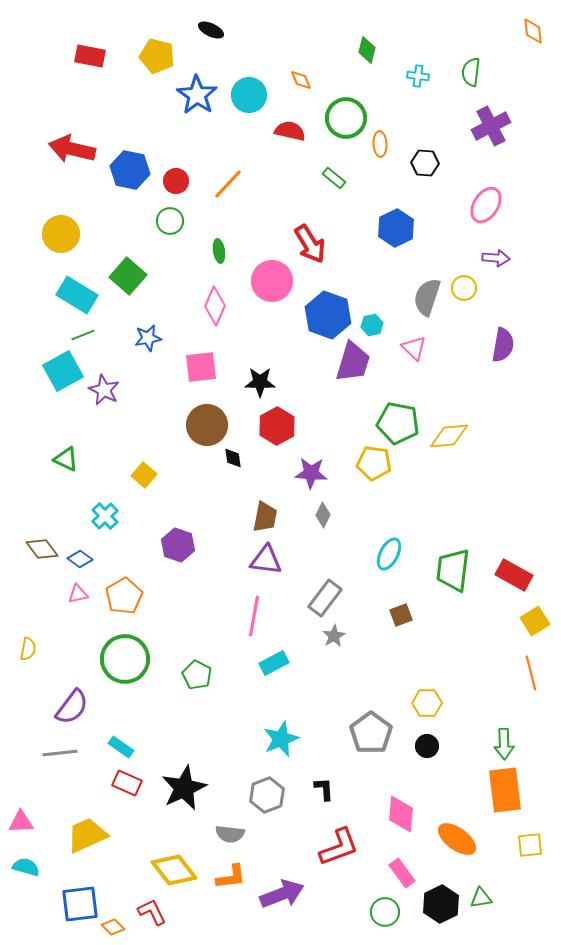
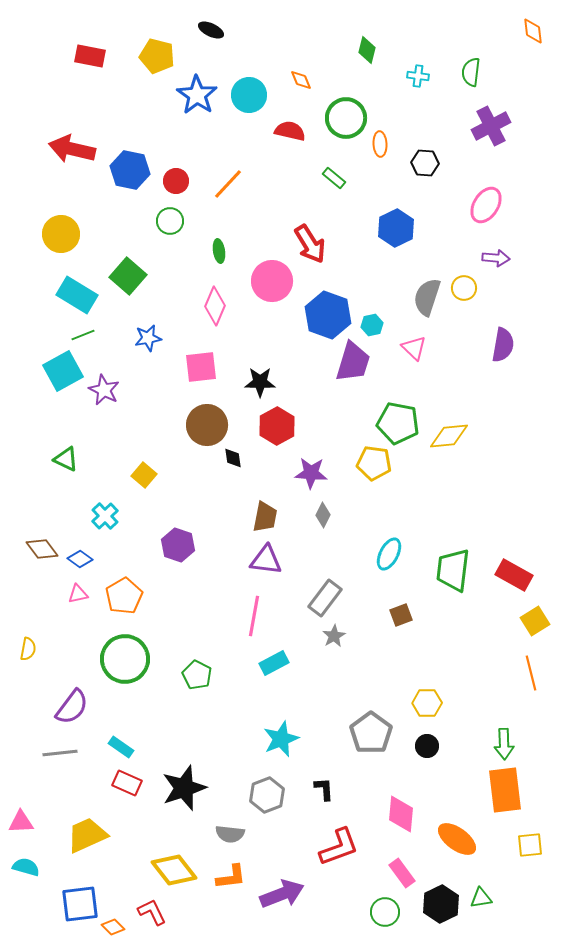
black star at (184, 788): rotated 6 degrees clockwise
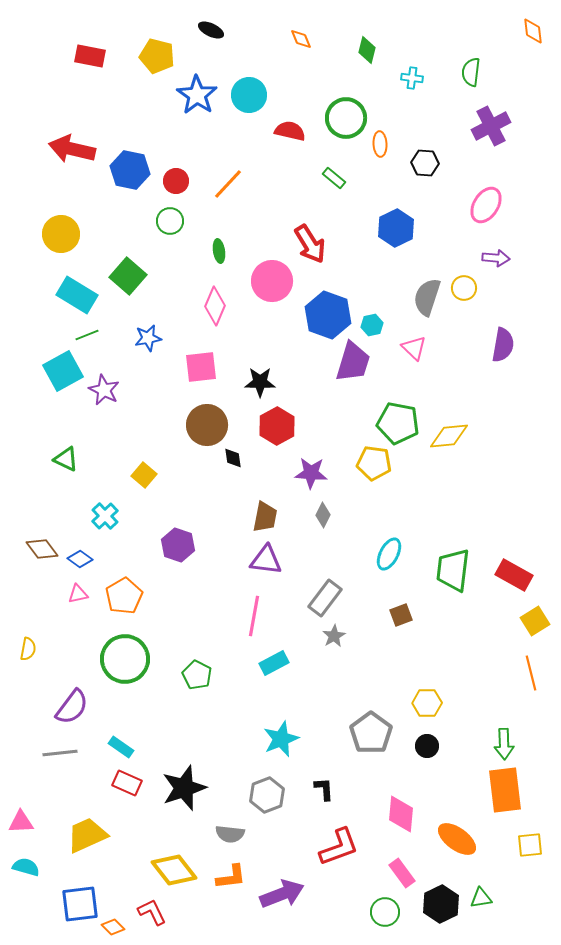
cyan cross at (418, 76): moved 6 px left, 2 px down
orange diamond at (301, 80): moved 41 px up
green line at (83, 335): moved 4 px right
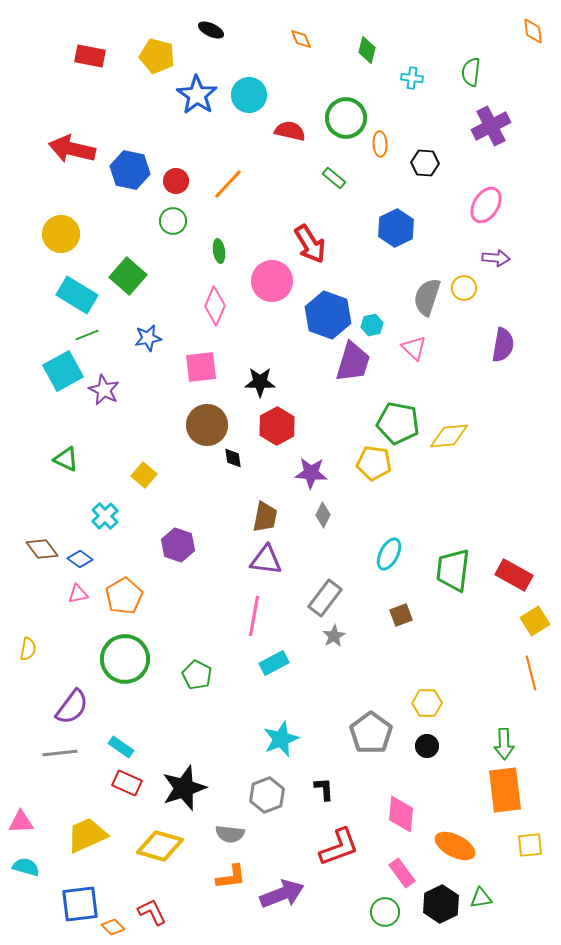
green circle at (170, 221): moved 3 px right
orange ellipse at (457, 839): moved 2 px left, 7 px down; rotated 9 degrees counterclockwise
yellow diamond at (174, 870): moved 14 px left, 24 px up; rotated 36 degrees counterclockwise
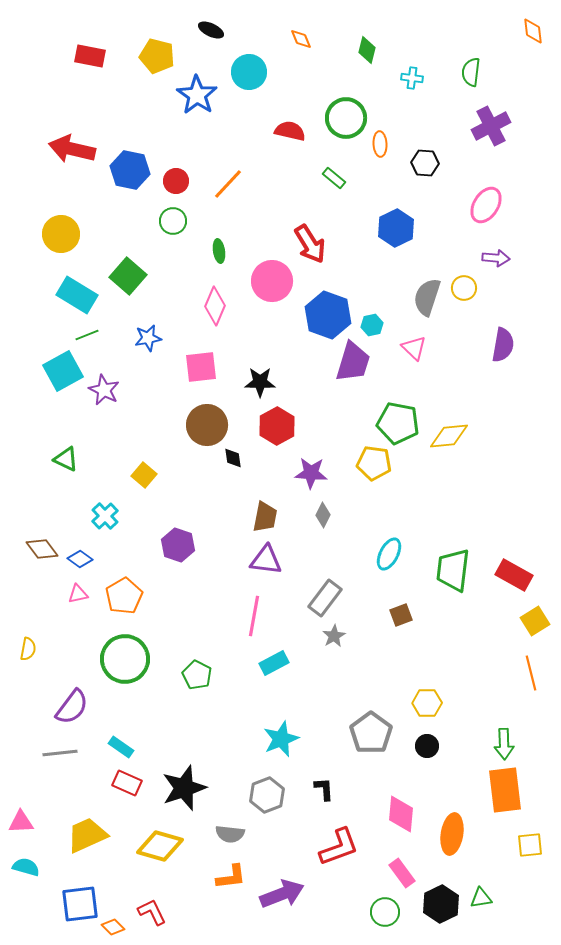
cyan circle at (249, 95): moved 23 px up
orange ellipse at (455, 846): moved 3 px left, 12 px up; rotated 72 degrees clockwise
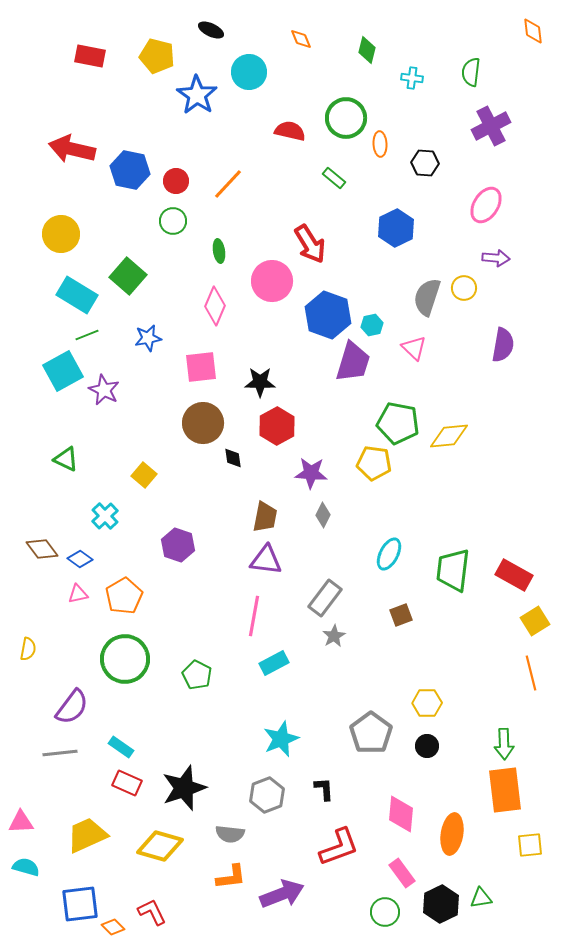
brown circle at (207, 425): moved 4 px left, 2 px up
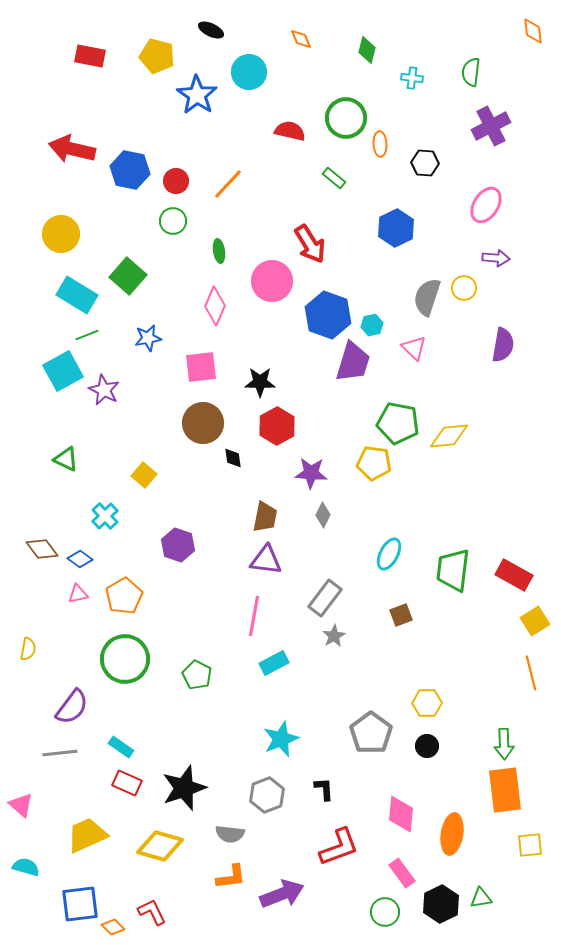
pink triangle at (21, 822): moved 17 px up; rotated 44 degrees clockwise
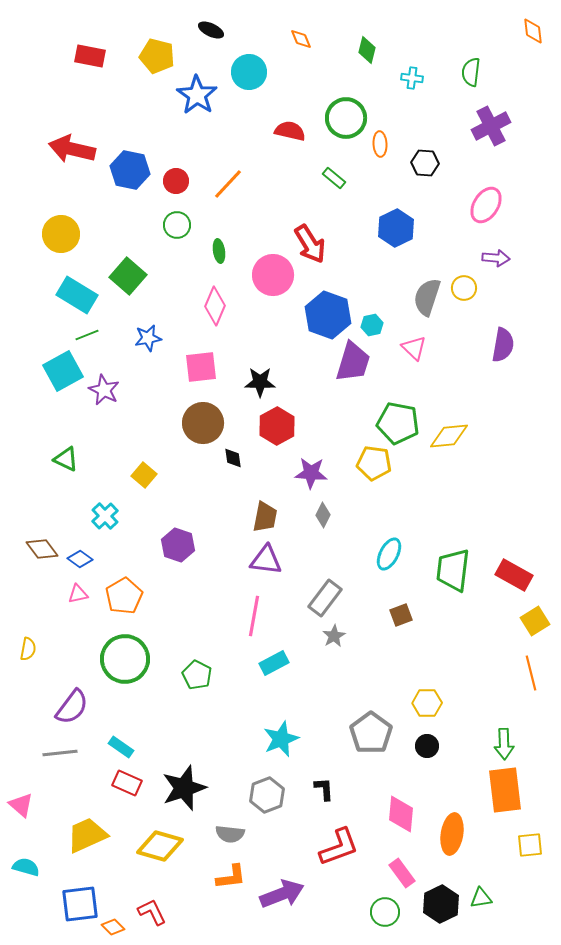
green circle at (173, 221): moved 4 px right, 4 px down
pink circle at (272, 281): moved 1 px right, 6 px up
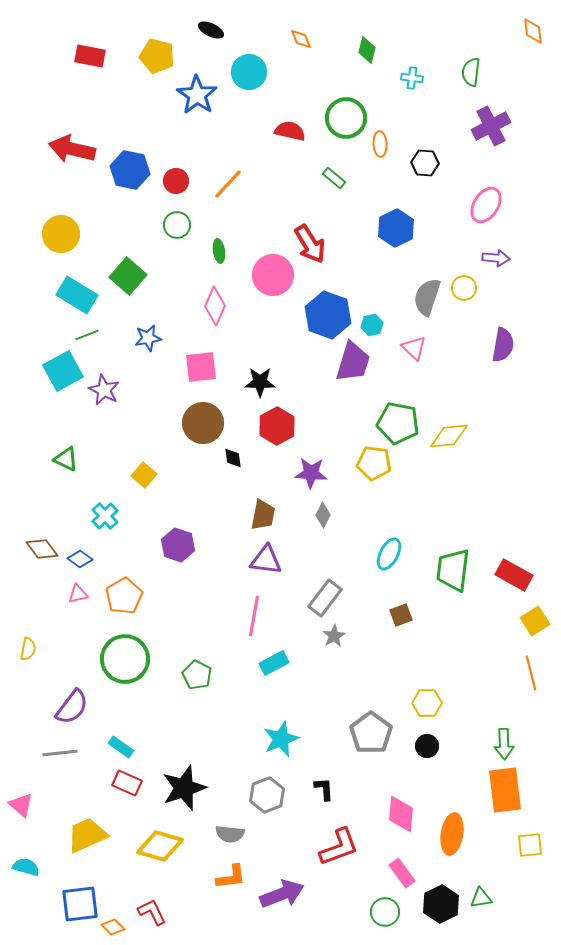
brown trapezoid at (265, 517): moved 2 px left, 2 px up
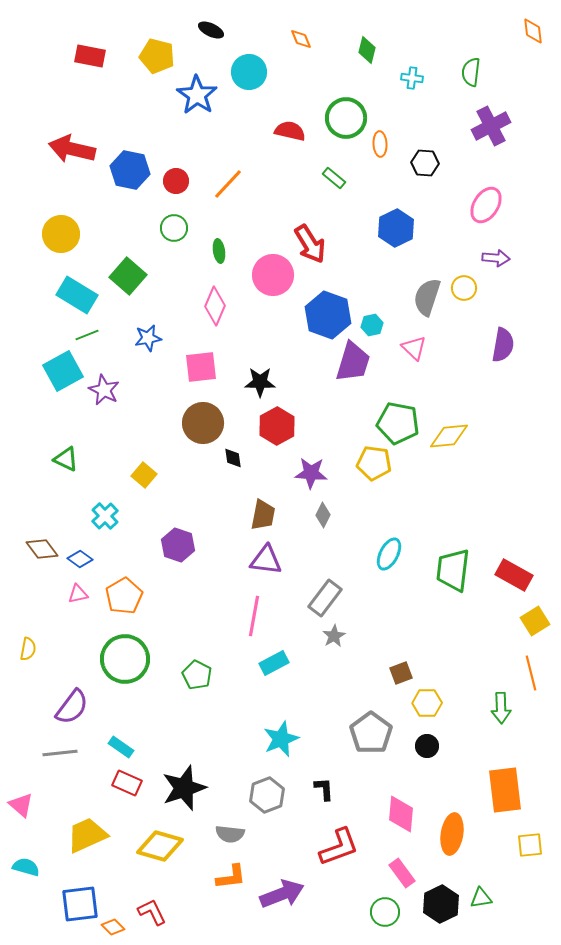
green circle at (177, 225): moved 3 px left, 3 px down
brown square at (401, 615): moved 58 px down
green arrow at (504, 744): moved 3 px left, 36 px up
